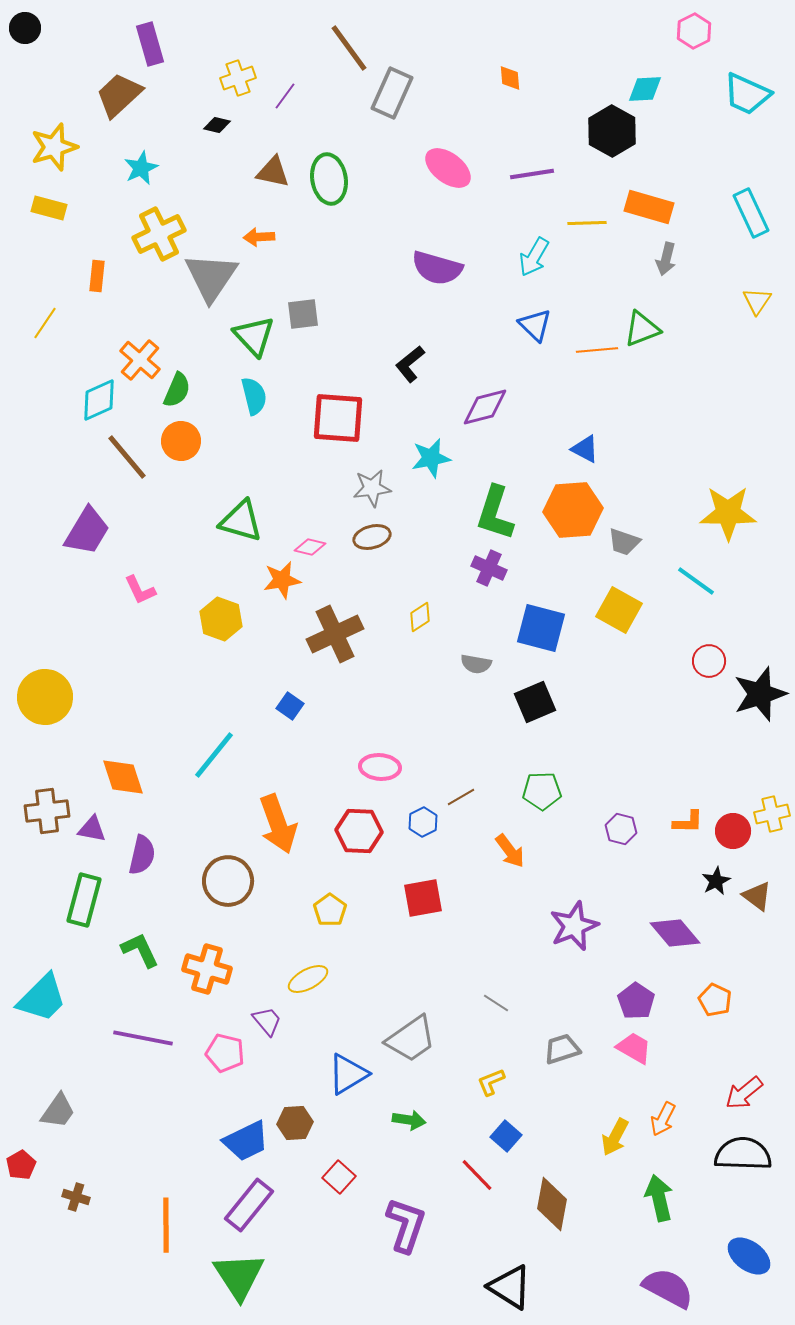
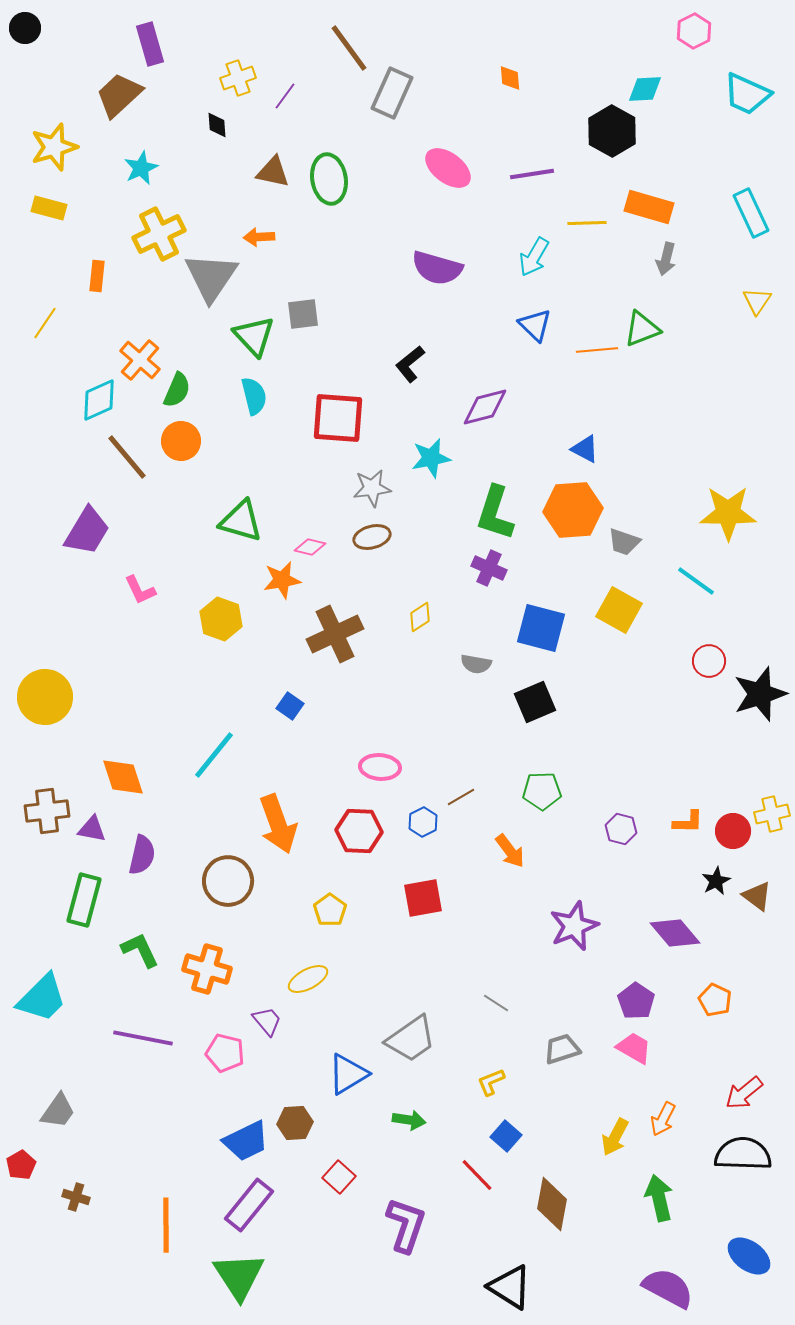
black diamond at (217, 125): rotated 72 degrees clockwise
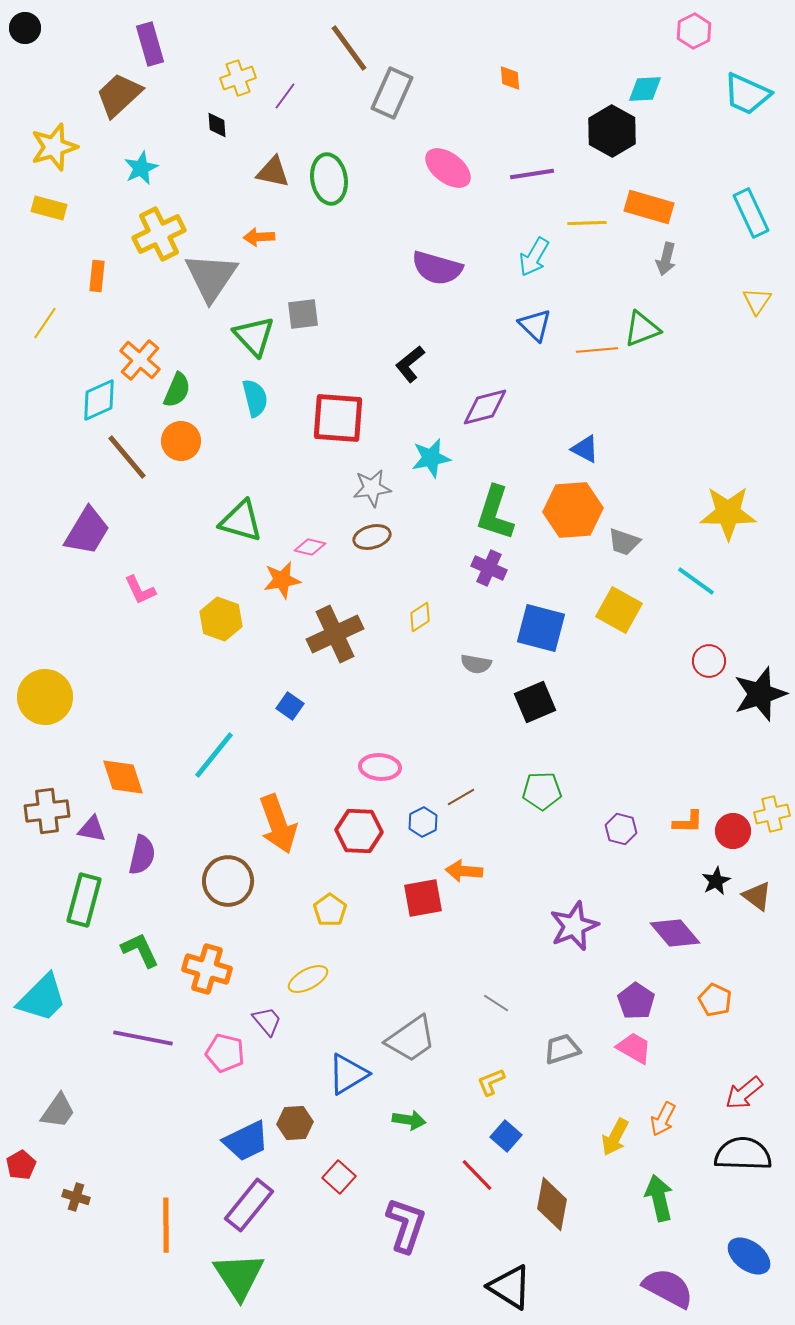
cyan semicircle at (254, 396): moved 1 px right, 2 px down
orange arrow at (510, 851): moved 46 px left, 20 px down; rotated 132 degrees clockwise
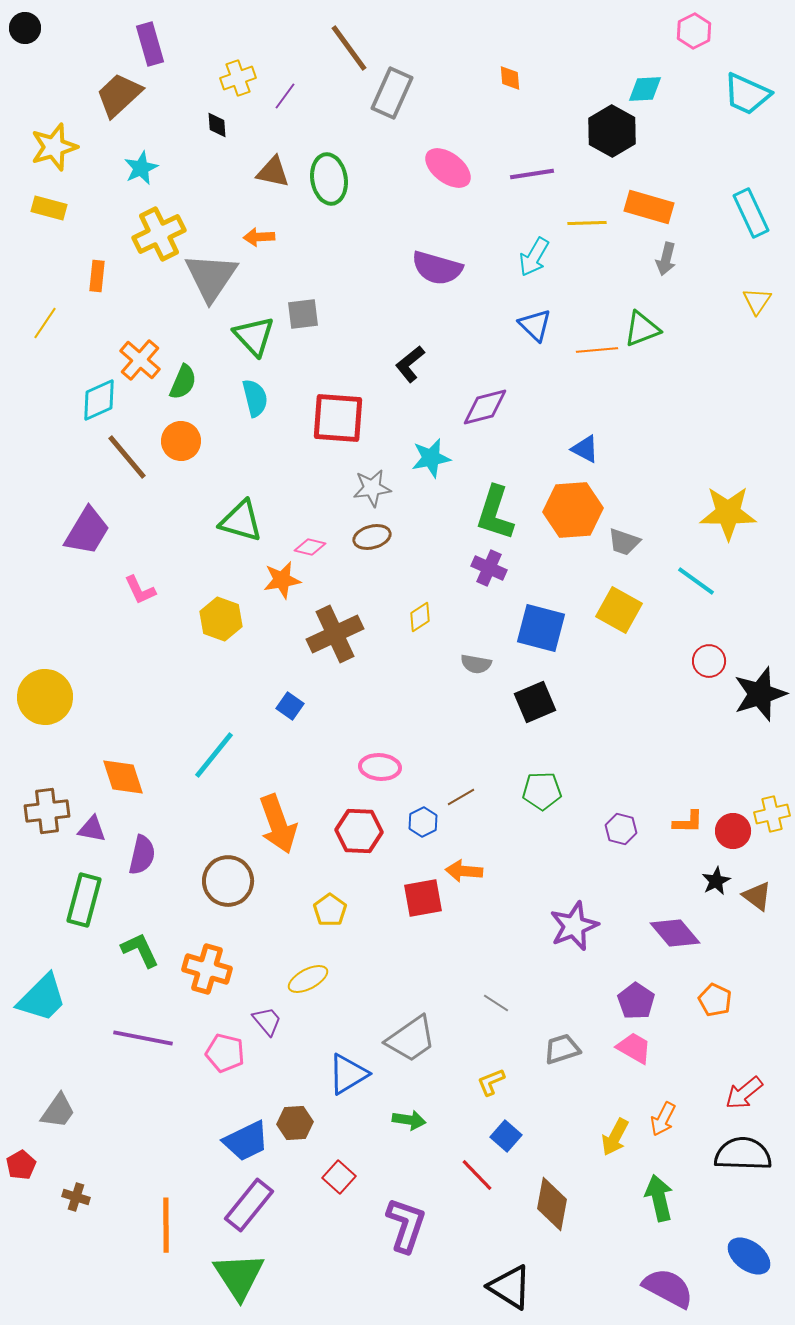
green semicircle at (177, 390): moved 6 px right, 8 px up
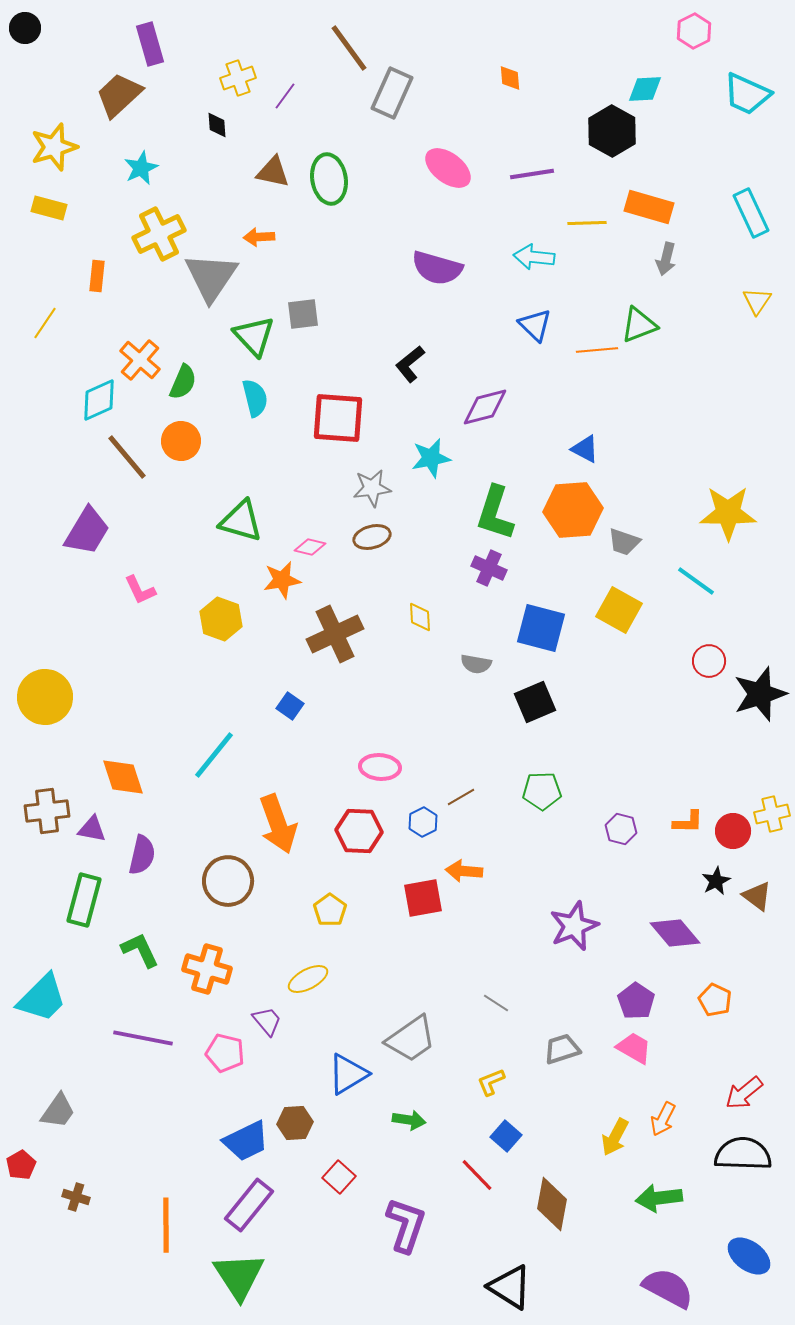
cyan arrow at (534, 257): rotated 66 degrees clockwise
green triangle at (642, 329): moved 3 px left, 4 px up
yellow diamond at (420, 617): rotated 60 degrees counterclockwise
green arrow at (659, 1198): rotated 84 degrees counterclockwise
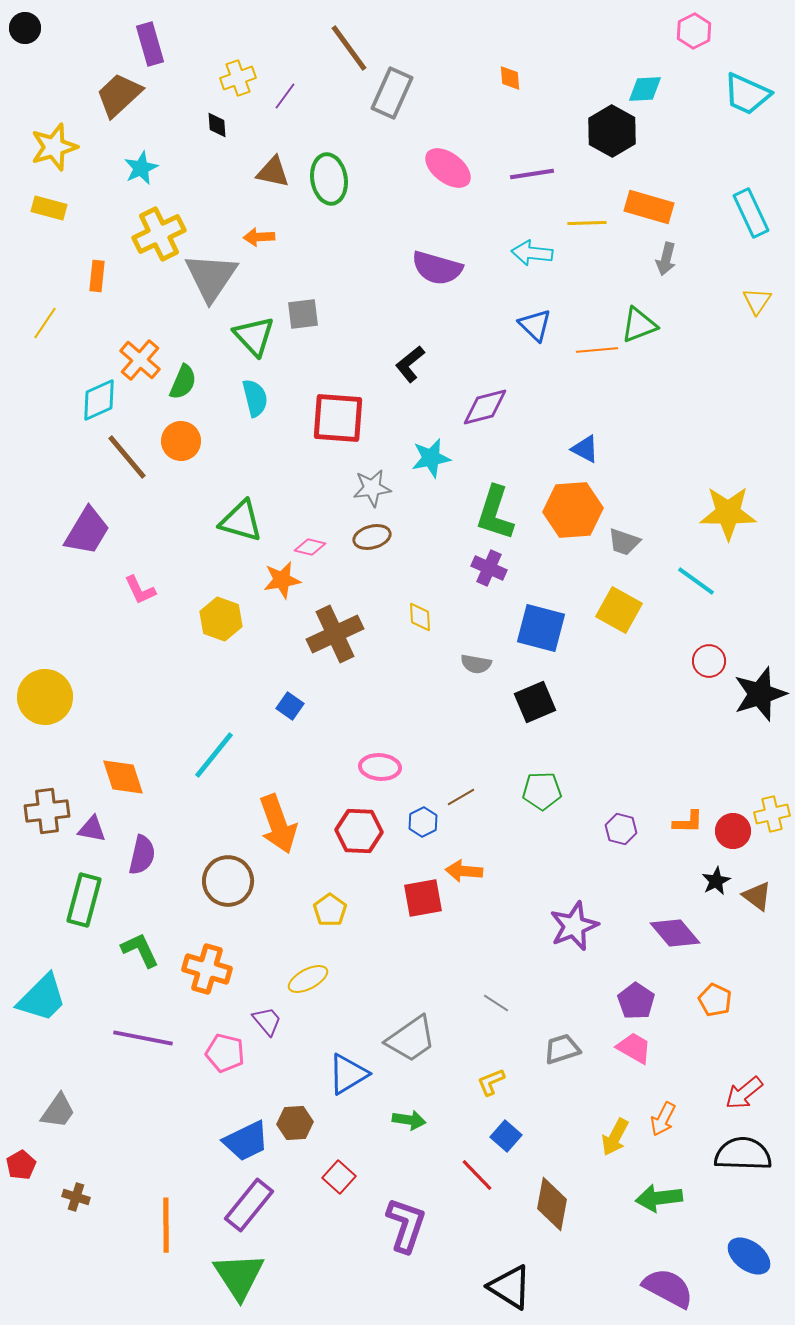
cyan arrow at (534, 257): moved 2 px left, 4 px up
